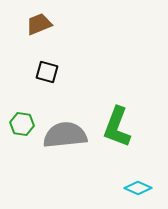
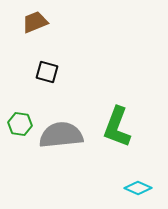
brown trapezoid: moved 4 px left, 2 px up
green hexagon: moved 2 px left
gray semicircle: moved 4 px left
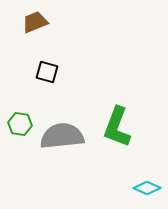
gray semicircle: moved 1 px right, 1 px down
cyan diamond: moved 9 px right
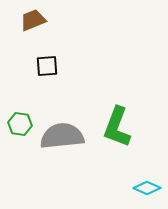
brown trapezoid: moved 2 px left, 2 px up
black square: moved 6 px up; rotated 20 degrees counterclockwise
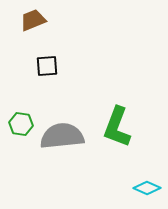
green hexagon: moved 1 px right
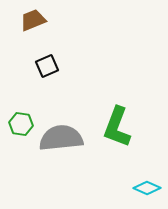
black square: rotated 20 degrees counterclockwise
gray semicircle: moved 1 px left, 2 px down
